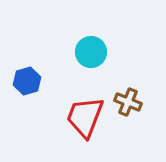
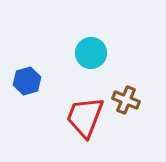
cyan circle: moved 1 px down
brown cross: moved 2 px left, 2 px up
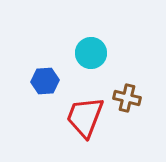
blue hexagon: moved 18 px right; rotated 12 degrees clockwise
brown cross: moved 1 px right, 2 px up; rotated 8 degrees counterclockwise
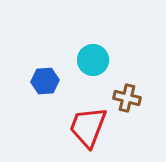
cyan circle: moved 2 px right, 7 px down
red trapezoid: moved 3 px right, 10 px down
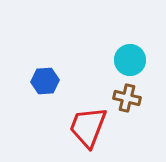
cyan circle: moved 37 px right
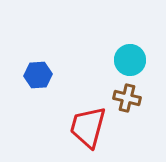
blue hexagon: moved 7 px left, 6 px up
red trapezoid: rotated 6 degrees counterclockwise
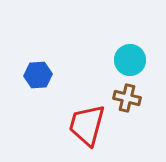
red trapezoid: moved 1 px left, 2 px up
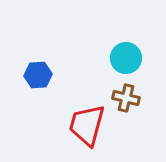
cyan circle: moved 4 px left, 2 px up
brown cross: moved 1 px left
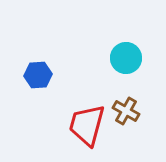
brown cross: moved 13 px down; rotated 16 degrees clockwise
